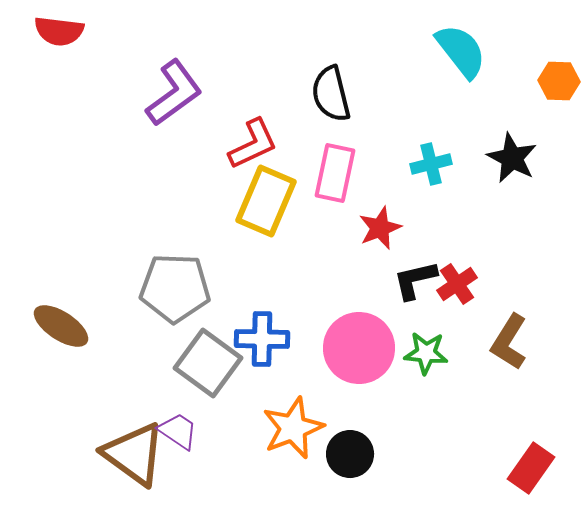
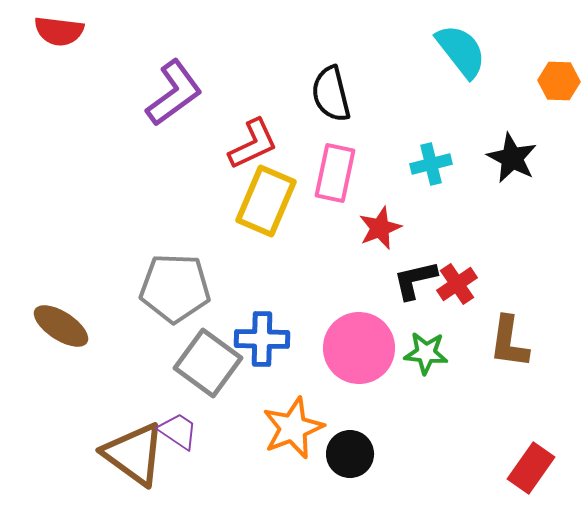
brown L-shape: rotated 24 degrees counterclockwise
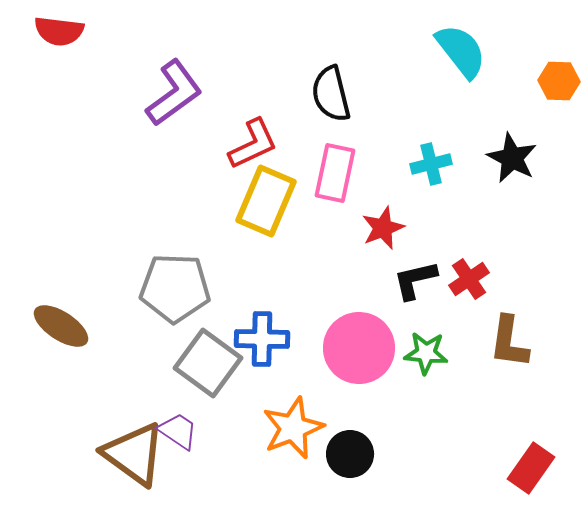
red star: moved 3 px right
red cross: moved 12 px right, 5 px up
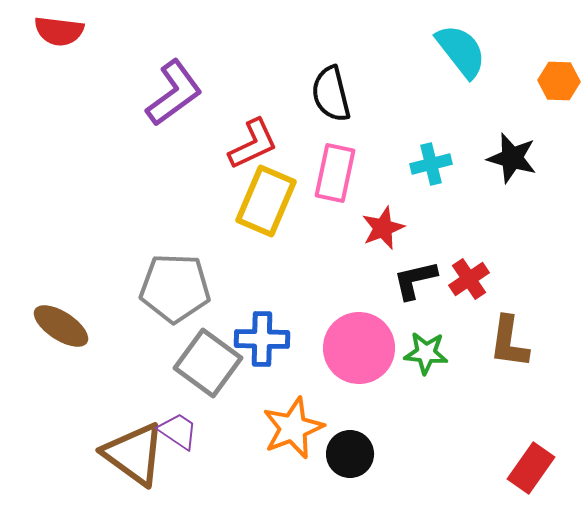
black star: rotated 12 degrees counterclockwise
